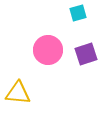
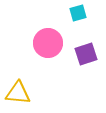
pink circle: moved 7 px up
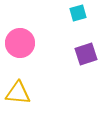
pink circle: moved 28 px left
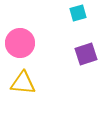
yellow triangle: moved 5 px right, 10 px up
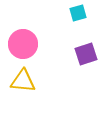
pink circle: moved 3 px right, 1 px down
yellow triangle: moved 2 px up
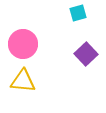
purple square: rotated 25 degrees counterclockwise
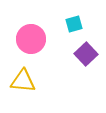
cyan square: moved 4 px left, 11 px down
pink circle: moved 8 px right, 5 px up
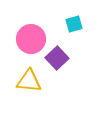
purple square: moved 29 px left, 4 px down
yellow triangle: moved 6 px right
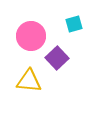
pink circle: moved 3 px up
